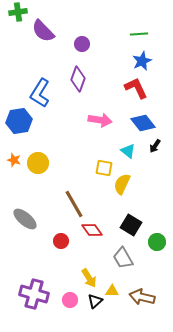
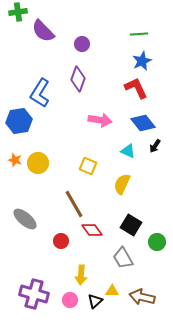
cyan triangle: rotated 14 degrees counterclockwise
orange star: moved 1 px right
yellow square: moved 16 px left, 2 px up; rotated 12 degrees clockwise
yellow arrow: moved 8 px left, 3 px up; rotated 36 degrees clockwise
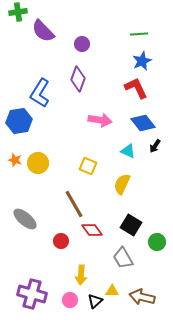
purple cross: moved 2 px left
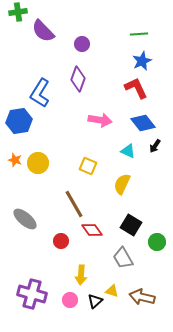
yellow triangle: rotated 16 degrees clockwise
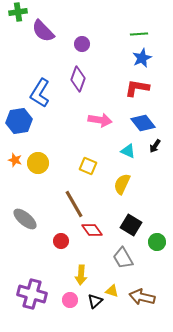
blue star: moved 3 px up
red L-shape: moved 1 px right; rotated 55 degrees counterclockwise
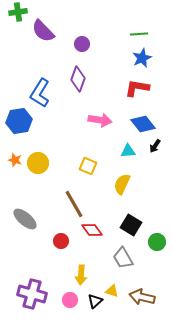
blue diamond: moved 1 px down
cyan triangle: rotated 28 degrees counterclockwise
